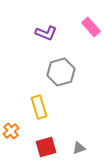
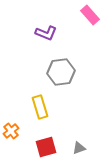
pink rectangle: moved 1 px left, 12 px up
gray hexagon: rotated 8 degrees clockwise
yellow rectangle: moved 1 px right
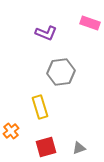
pink rectangle: moved 8 px down; rotated 30 degrees counterclockwise
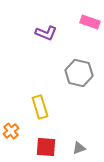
pink rectangle: moved 1 px up
gray hexagon: moved 18 px right, 1 px down; rotated 20 degrees clockwise
red square: rotated 20 degrees clockwise
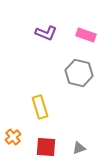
pink rectangle: moved 4 px left, 13 px down
orange cross: moved 2 px right, 6 px down
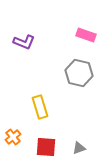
purple L-shape: moved 22 px left, 9 px down
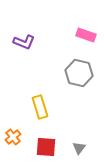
gray triangle: rotated 32 degrees counterclockwise
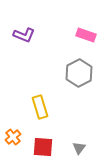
purple L-shape: moved 7 px up
gray hexagon: rotated 20 degrees clockwise
red square: moved 3 px left
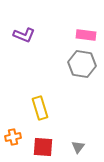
pink rectangle: rotated 12 degrees counterclockwise
gray hexagon: moved 3 px right, 9 px up; rotated 24 degrees counterclockwise
yellow rectangle: moved 1 px down
orange cross: rotated 28 degrees clockwise
gray triangle: moved 1 px left, 1 px up
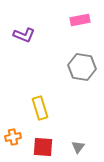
pink rectangle: moved 6 px left, 15 px up; rotated 18 degrees counterclockwise
gray hexagon: moved 3 px down
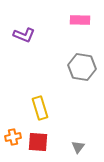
pink rectangle: rotated 12 degrees clockwise
red square: moved 5 px left, 5 px up
